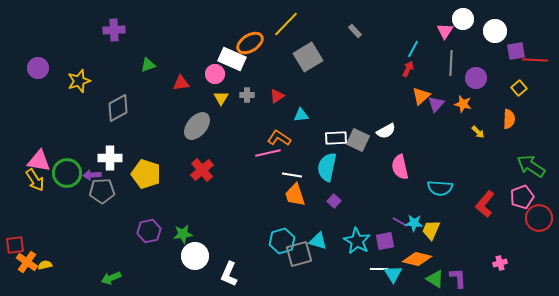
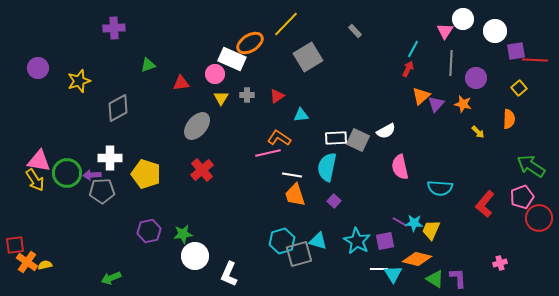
purple cross at (114, 30): moved 2 px up
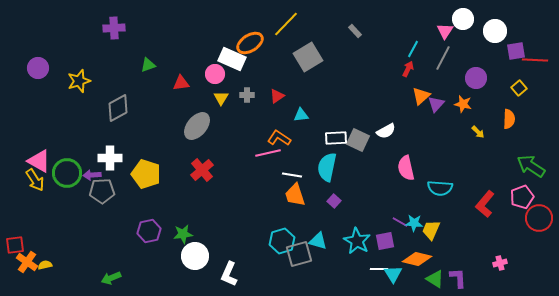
gray line at (451, 63): moved 8 px left, 5 px up; rotated 25 degrees clockwise
pink triangle at (39, 161): rotated 20 degrees clockwise
pink semicircle at (400, 167): moved 6 px right, 1 px down
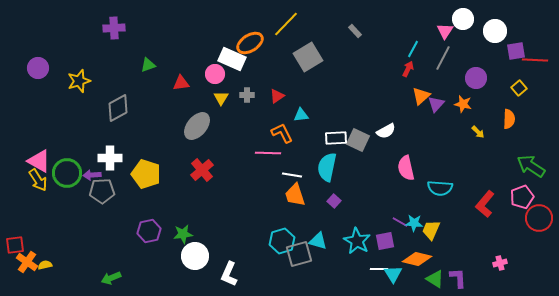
orange L-shape at (279, 138): moved 3 px right, 5 px up; rotated 30 degrees clockwise
pink line at (268, 153): rotated 15 degrees clockwise
yellow arrow at (35, 180): moved 3 px right
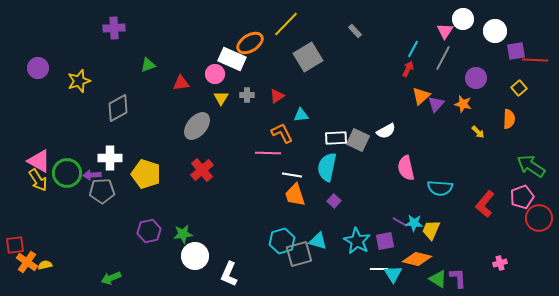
green triangle at (435, 279): moved 3 px right
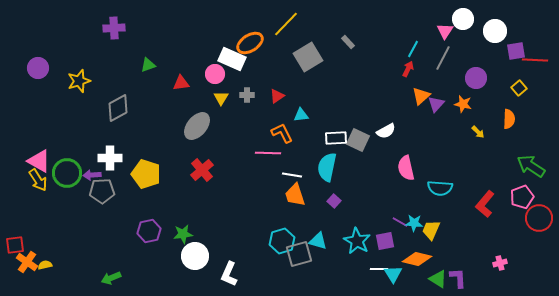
gray rectangle at (355, 31): moved 7 px left, 11 px down
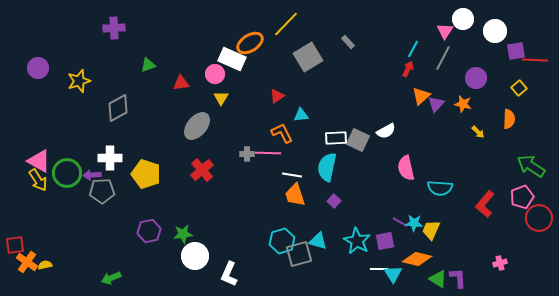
gray cross at (247, 95): moved 59 px down
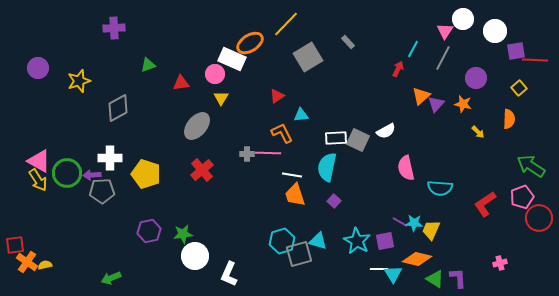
red arrow at (408, 69): moved 10 px left
red L-shape at (485, 204): rotated 16 degrees clockwise
green triangle at (438, 279): moved 3 px left
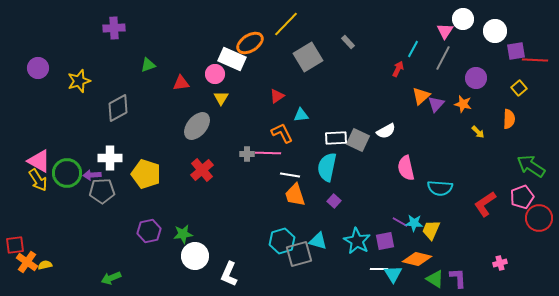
white line at (292, 175): moved 2 px left
